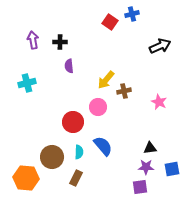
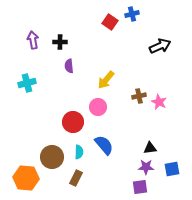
brown cross: moved 15 px right, 5 px down
blue semicircle: moved 1 px right, 1 px up
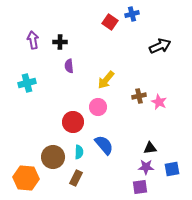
brown circle: moved 1 px right
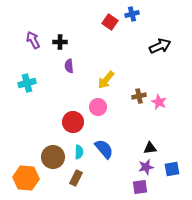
purple arrow: rotated 18 degrees counterclockwise
blue semicircle: moved 4 px down
purple star: rotated 14 degrees counterclockwise
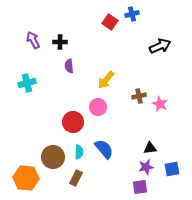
pink star: moved 1 px right, 2 px down
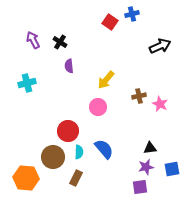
black cross: rotated 32 degrees clockwise
red circle: moved 5 px left, 9 px down
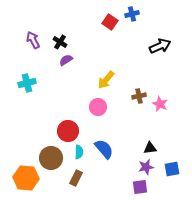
purple semicircle: moved 3 px left, 6 px up; rotated 64 degrees clockwise
brown circle: moved 2 px left, 1 px down
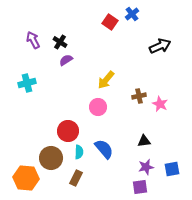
blue cross: rotated 24 degrees counterclockwise
black triangle: moved 6 px left, 7 px up
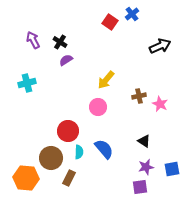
black triangle: rotated 40 degrees clockwise
brown rectangle: moved 7 px left
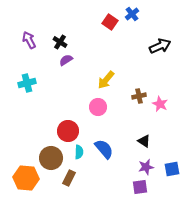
purple arrow: moved 4 px left
